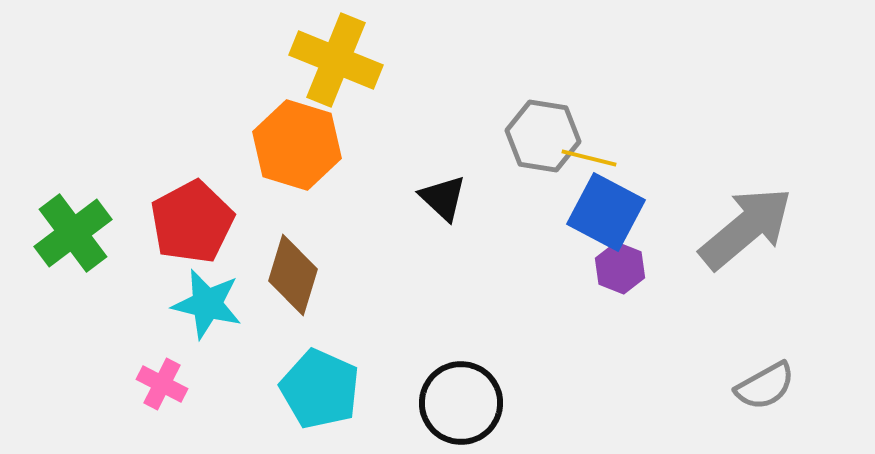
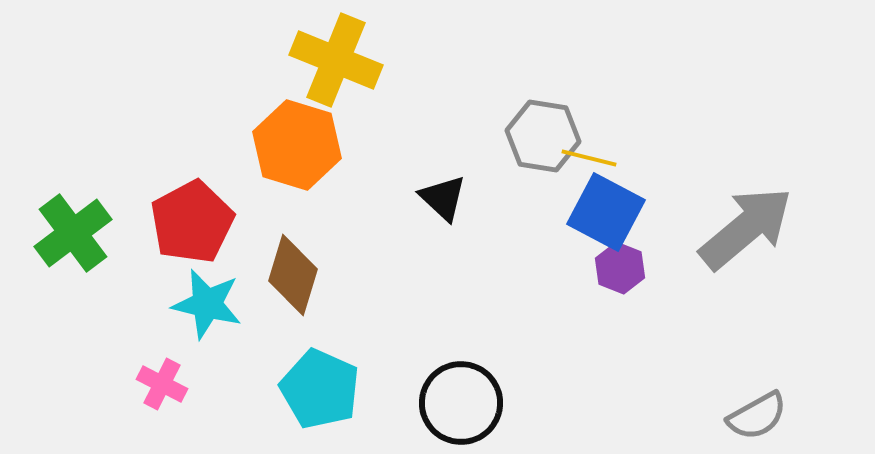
gray semicircle: moved 8 px left, 30 px down
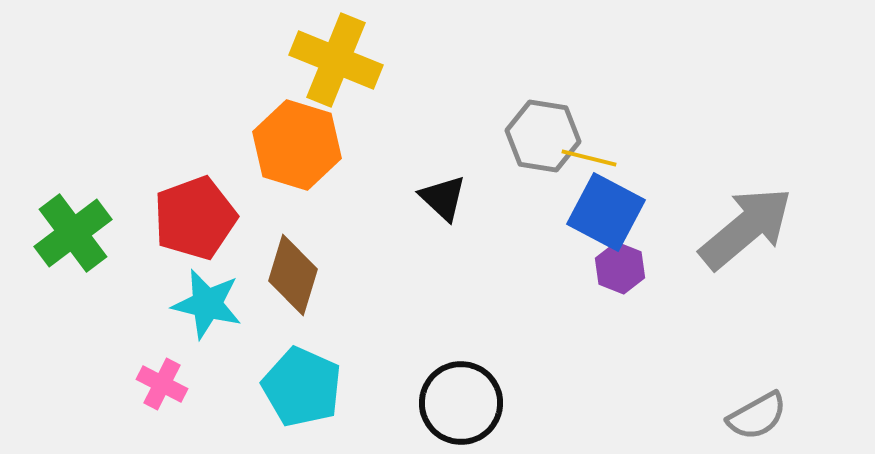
red pentagon: moved 3 px right, 4 px up; rotated 8 degrees clockwise
cyan pentagon: moved 18 px left, 2 px up
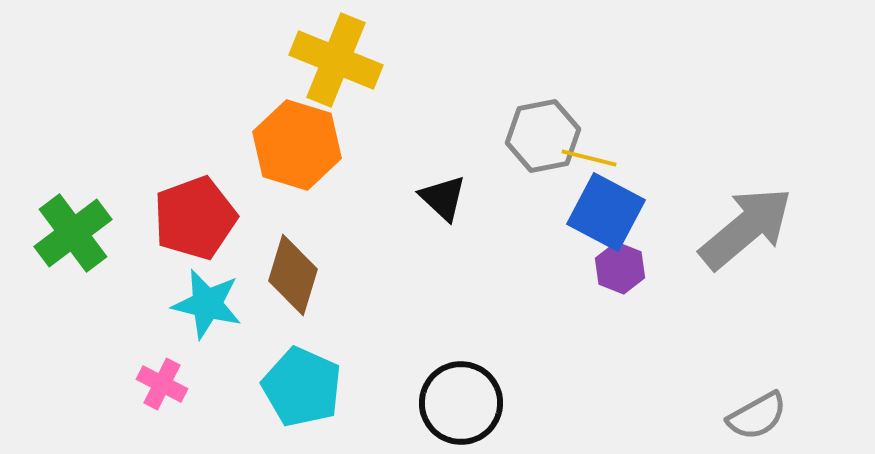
gray hexagon: rotated 20 degrees counterclockwise
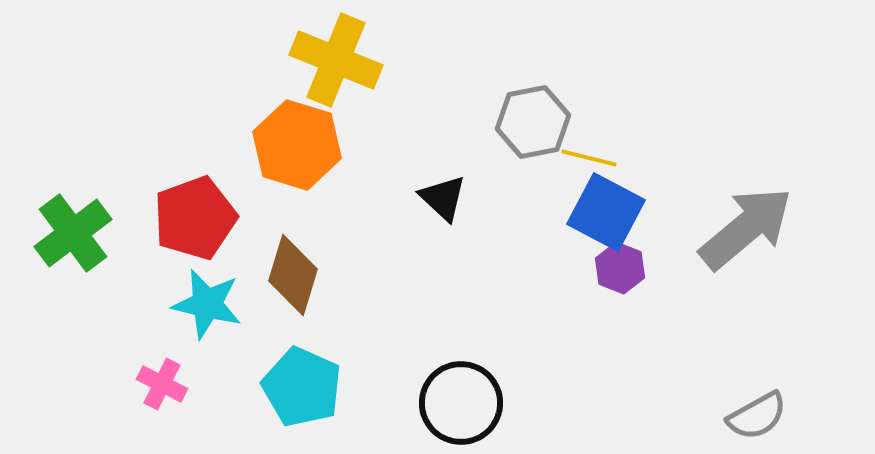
gray hexagon: moved 10 px left, 14 px up
